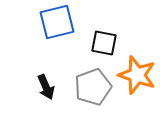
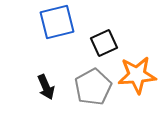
black square: rotated 36 degrees counterclockwise
orange star: rotated 24 degrees counterclockwise
gray pentagon: rotated 9 degrees counterclockwise
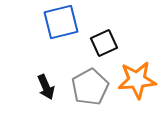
blue square: moved 4 px right
orange star: moved 5 px down
gray pentagon: moved 3 px left
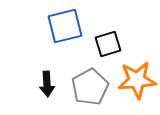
blue square: moved 4 px right, 4 px down
black square: moved 4 px right, 1 px down; rotated 8 degrees clockwise
black arrow: moved 1 px right, 3 px up; rotated 20 degrees clockwise
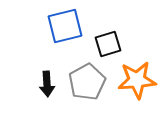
gray pentagon: moved 3 px left, 5 px up
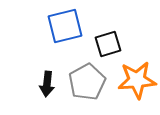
black arrow: rotated 10 degrees clockwise
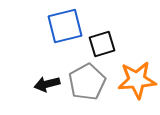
black square: moved 6 px left
black arrow: rotated 70 degrees clockwise
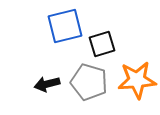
gray pentagon: moved 2 px right; rotated 27 degrees counterclockwise
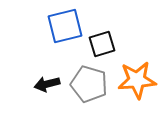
gray pentagon: moved 2 px down
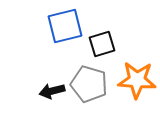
orange star: rotated 9 degrees clockwise
black arrow: moved 5 px right, 7 px down
